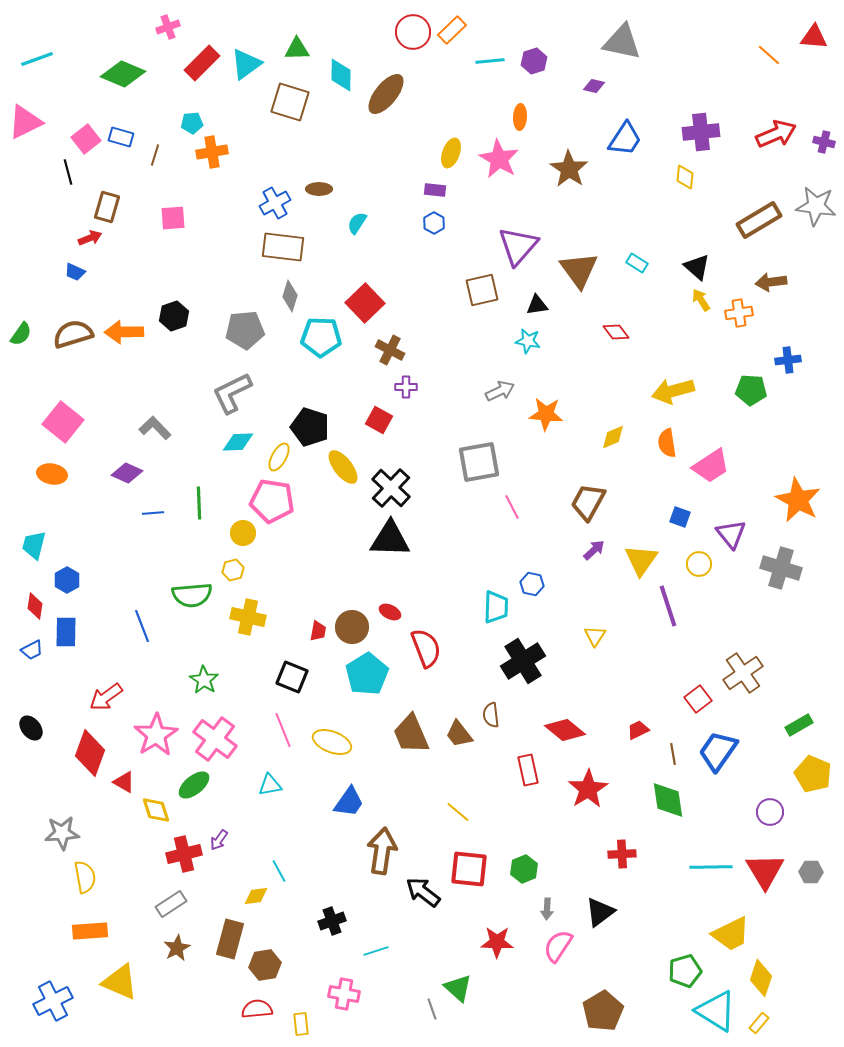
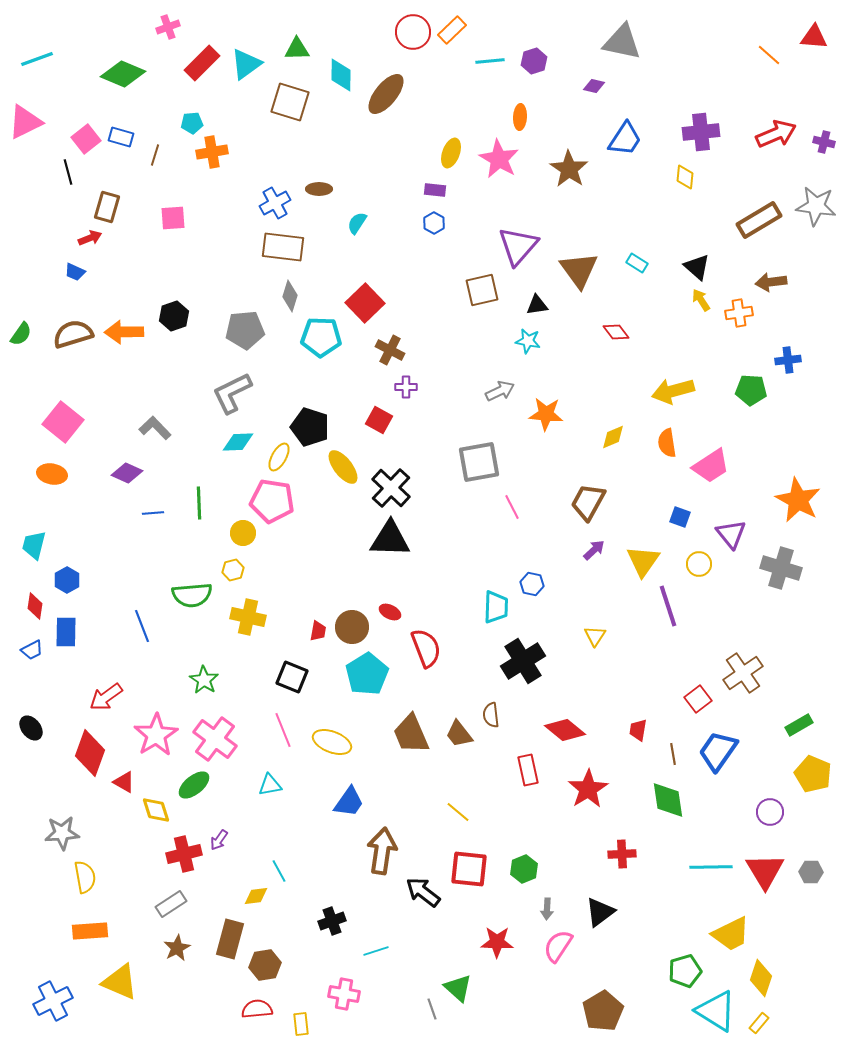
yellow triangle at (641, 560): moved 2 px right, 1 px down
red trapezoid at (638, 730): rotated 55 degrees counterclockwise
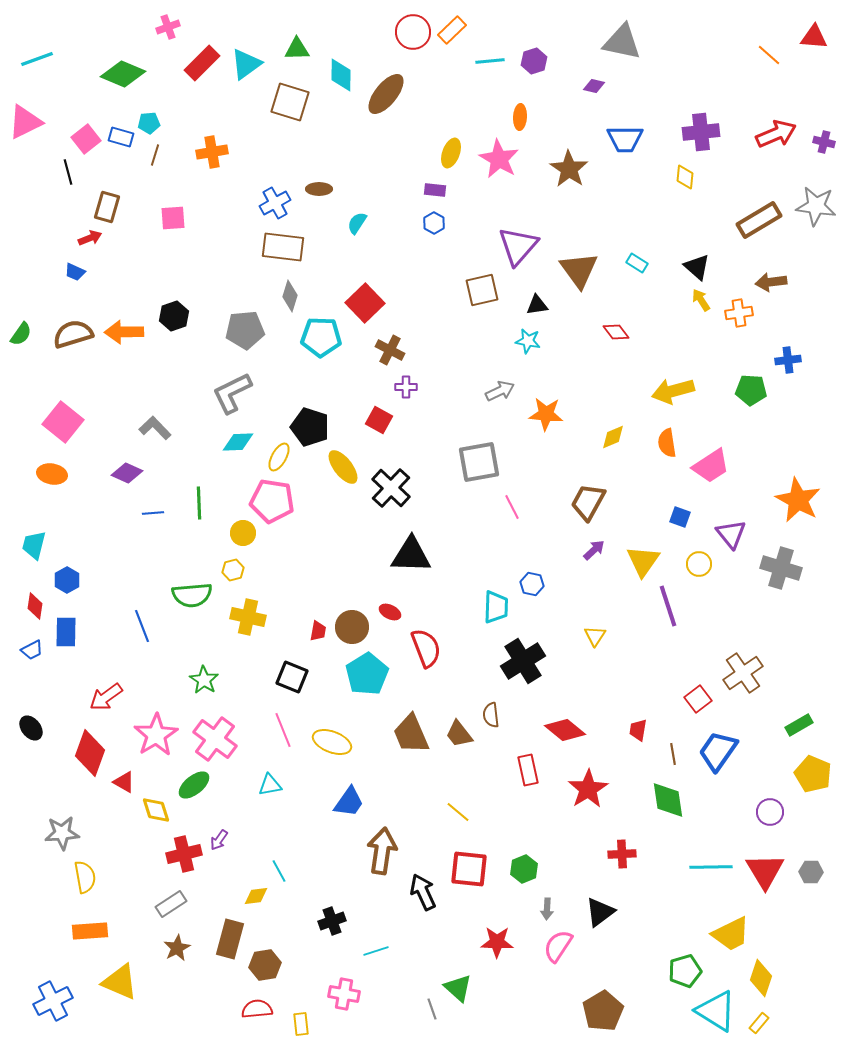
cyan pentagon at (192, 123): moved 43 px left
blue trapezoid at (625, 139): rotated 57 degrees clockwise
black triangle at (390, 539): moved 21 px right, 16 px down
black arrow at (423, 892): rotated 27 degrees clockwise
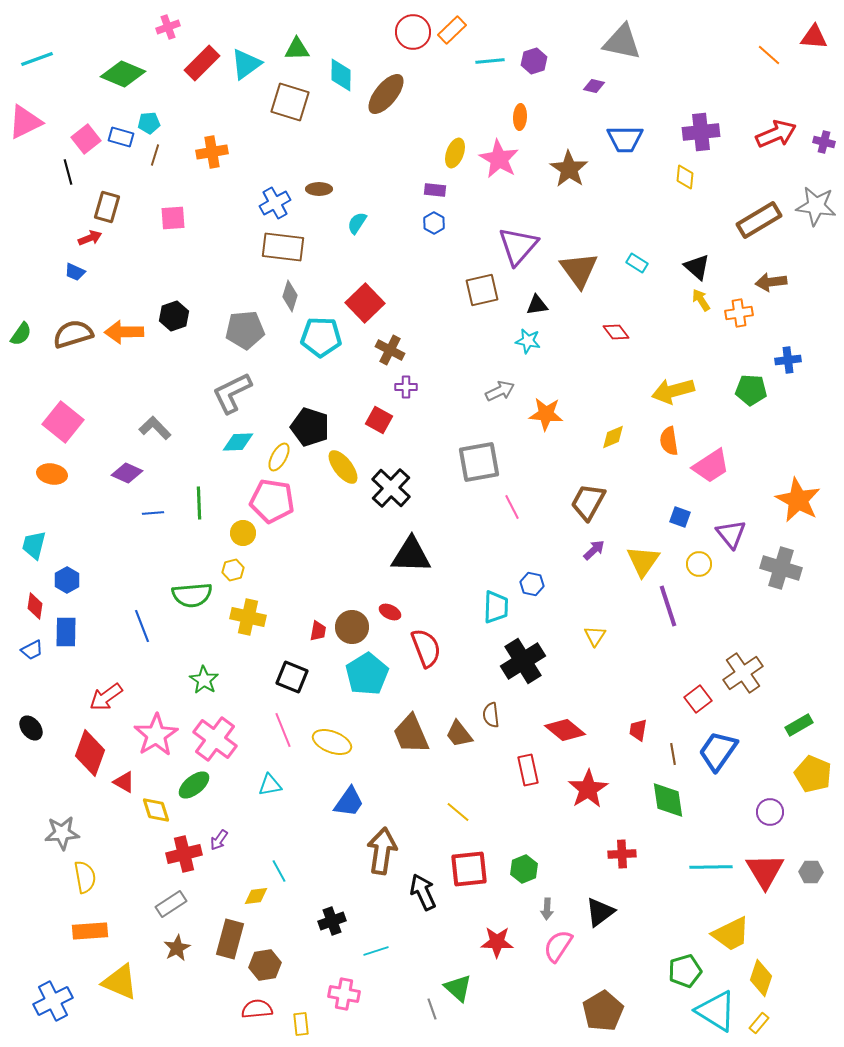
yellow ellipse at (451, 153): moved 4 px right
orange semicircle at (667, 443): moved 2 px right, 2 px up
red square at (469, 869): rotated 12 degrees counterclockwise
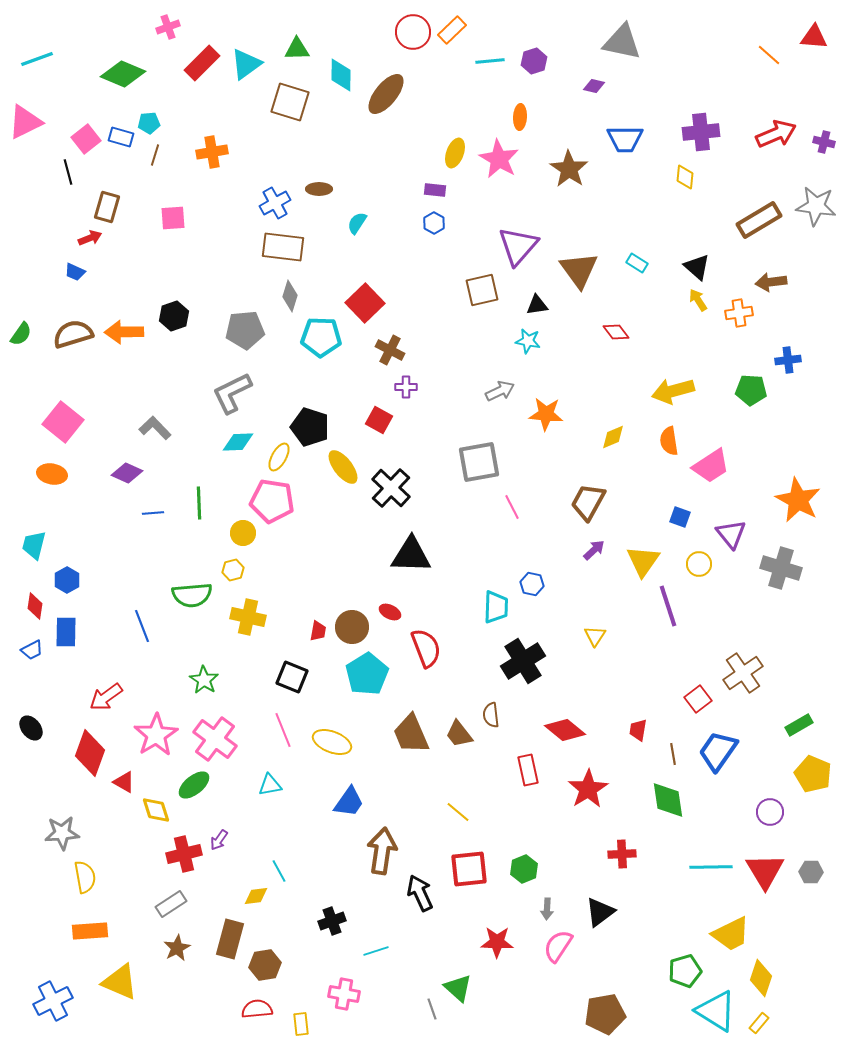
yellow arrow at (701, 300): moved 3 px left
black arrow at (423, 892): moved 3 px left, 1 px down
brown pentagon at (603, 1011): moved 2 px right, 3 px down; rotated 21 degrees clockwise
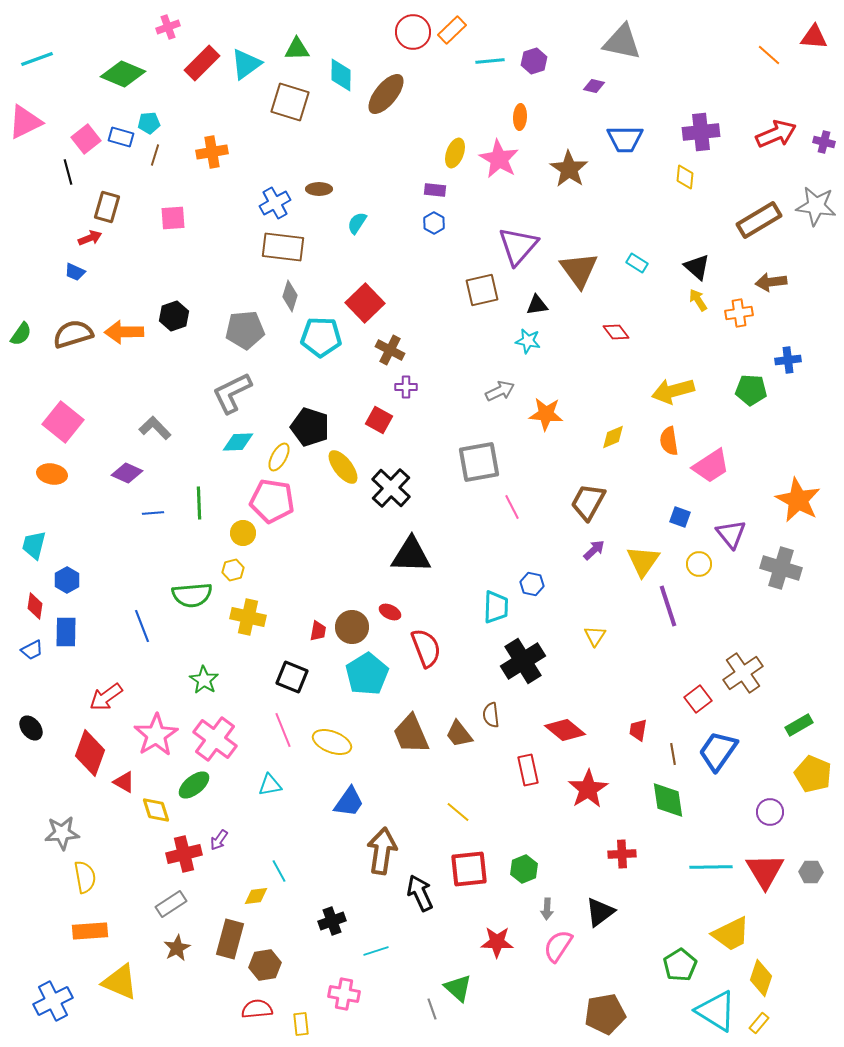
green pentagon at (685, 971): moved 5 px left, 6 px up; rotated 16 degrees counterclockwise
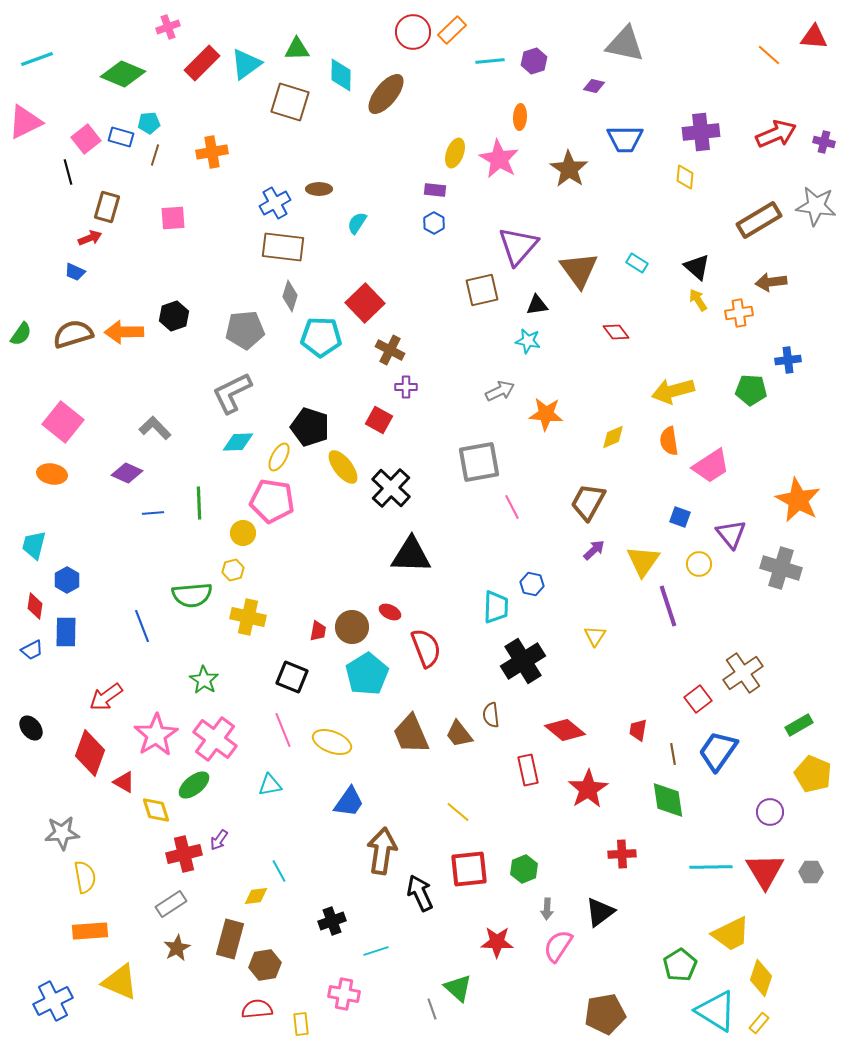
gray triangle at (622, 42): moved 3 px right, 2 px down
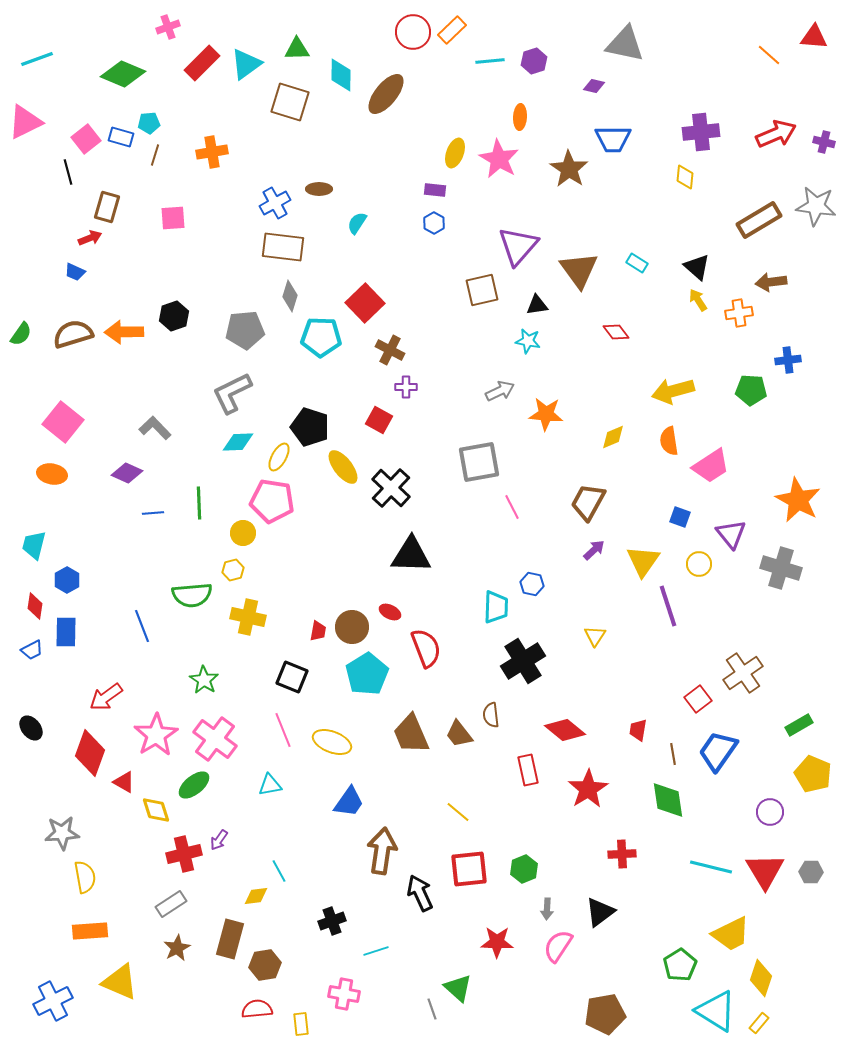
blue trapezoid at (625, 139): moved 12 px left
cyan line at (711, 867): rotated 15 degrees clockwise
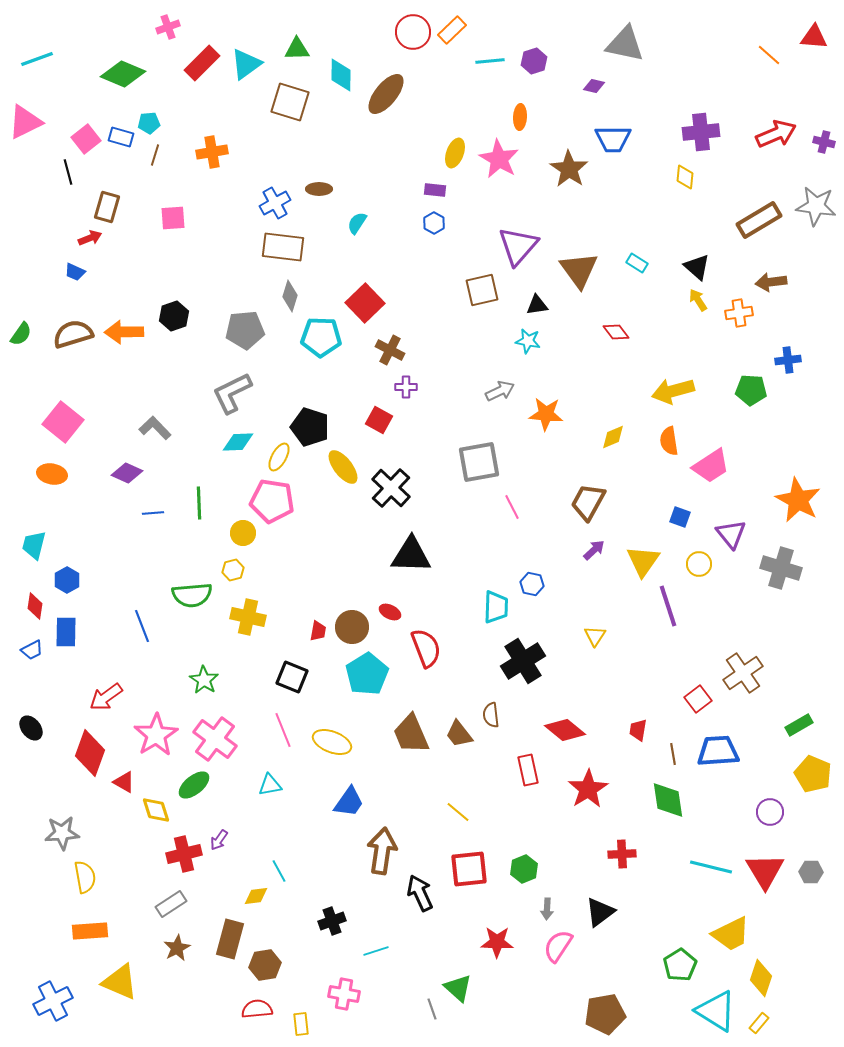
blue trapezoid at (718, 751): rotated 51 degrees clockwise
